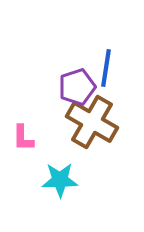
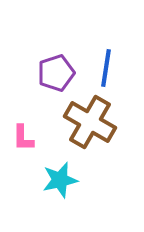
purple pentagon: moved 21 px left, 14 px up
brown cross: moved 2 px left
cyan star: rotated 12 degrees counterclockwise
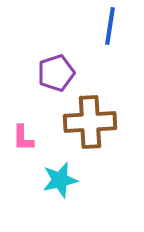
blue line: moved 4 px right, 42 px up
brown cross: rotated 33 degrees counterclockwise
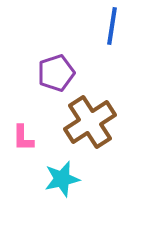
blue line: moved 2 px right
brown cross: rotated 30 degrees counterclockwise
cyan star: moved 2 px right, 1 px up
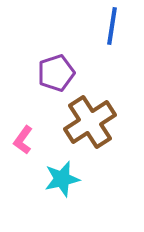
pink L-shape: moved 2 px down; rotated 36 degrees clockwise
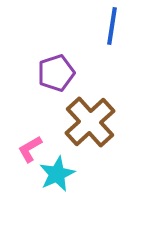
brown cross: rotated 9 degrees counterclockwise
pink L-shape: moved 7 px right, 9 px down; rotated 24 degrees clockwise
cyan star: moved 5 px left, 5 px up; rotated 12 degrees counterclockwise
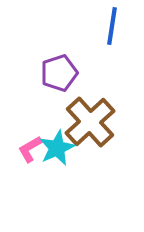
purple pentagon: moved 3 px right
cyan star: moved 26 px up
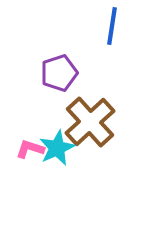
pink L-shape: rotated 48 degrees clockwise
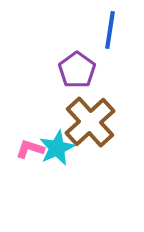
blue line: moved 2 px left, 4 px down
purple pentagon: moved 18 px right, 3 px up; rotated 18 degrees counterclockwise
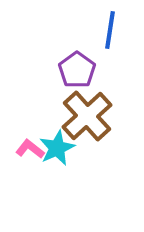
brown cross: moved 3 px left, 6 px up
pink L-shape: rotated 20 degrees clockwise
